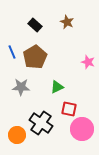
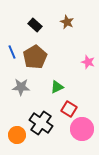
red square: rotated 21 degrees clockwise
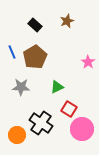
brown star: moved 1 px up; rotated 24 degrees clockwise
pink star: rotated 16 degrees clockwise
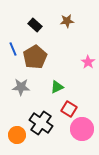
brown star: rotated 16 degrees clockwise
blue line: moved 1 px right, 3 px up
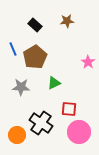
green triangle: moved 3 px left, 4 px up
red square: rotated 28 degrees counterclockwise
pink circle: moved 3 px left, 3 px down
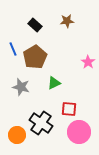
gray star: rotated 12 degrees clockwise
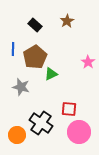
brown star: rotated 24 degrees counterclockwise
blue line: rotated 24 degrees clockwise
green triangle: moved 3 px left, 9 px up
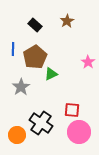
gray star: rotated 24 degrees clockwise
red square: moved 3 px right, 1 px down
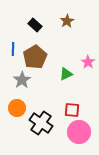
green triangle: moved 15 px right
gray star: moved 1 px right, 7 px up
orange circle: moved 27 px up
